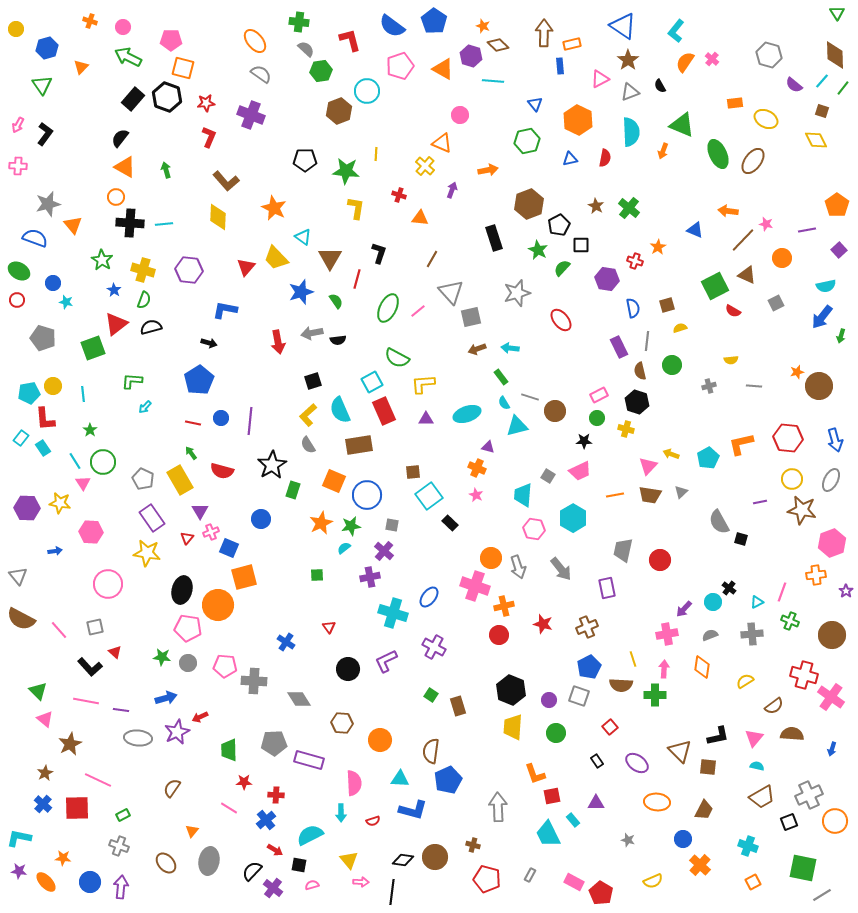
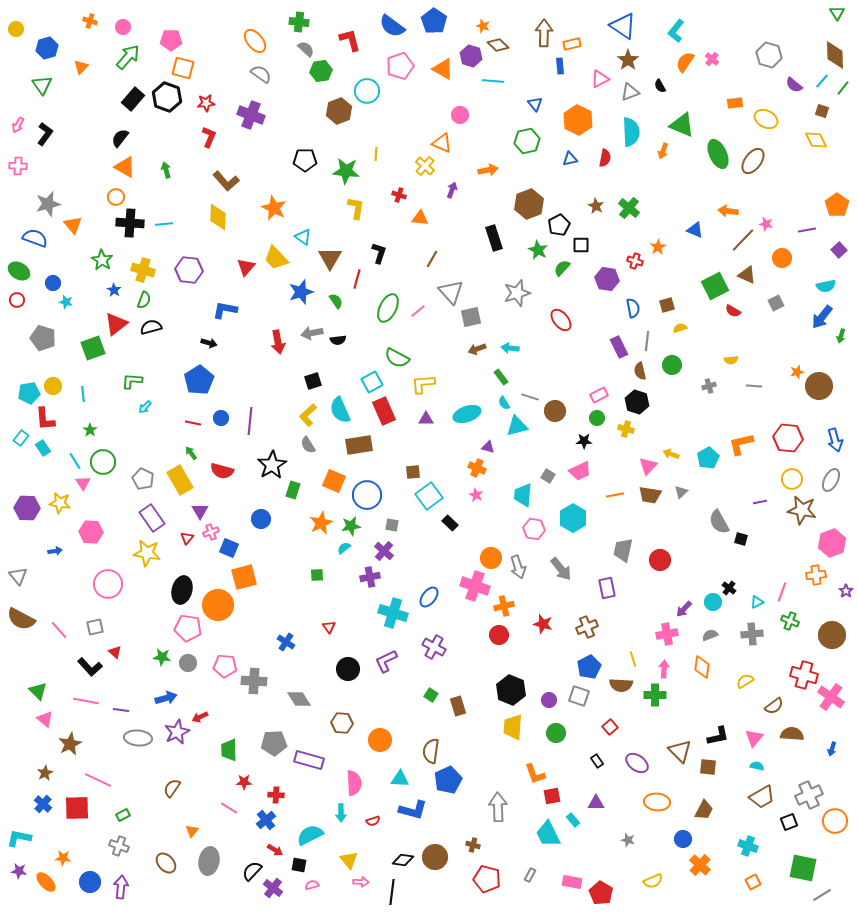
green arrow at (128, 57): rotated 104 degrees clockwise
pink rectangle at (574, 882): moved 2 px left; rotated 18 degrees counterclockwise
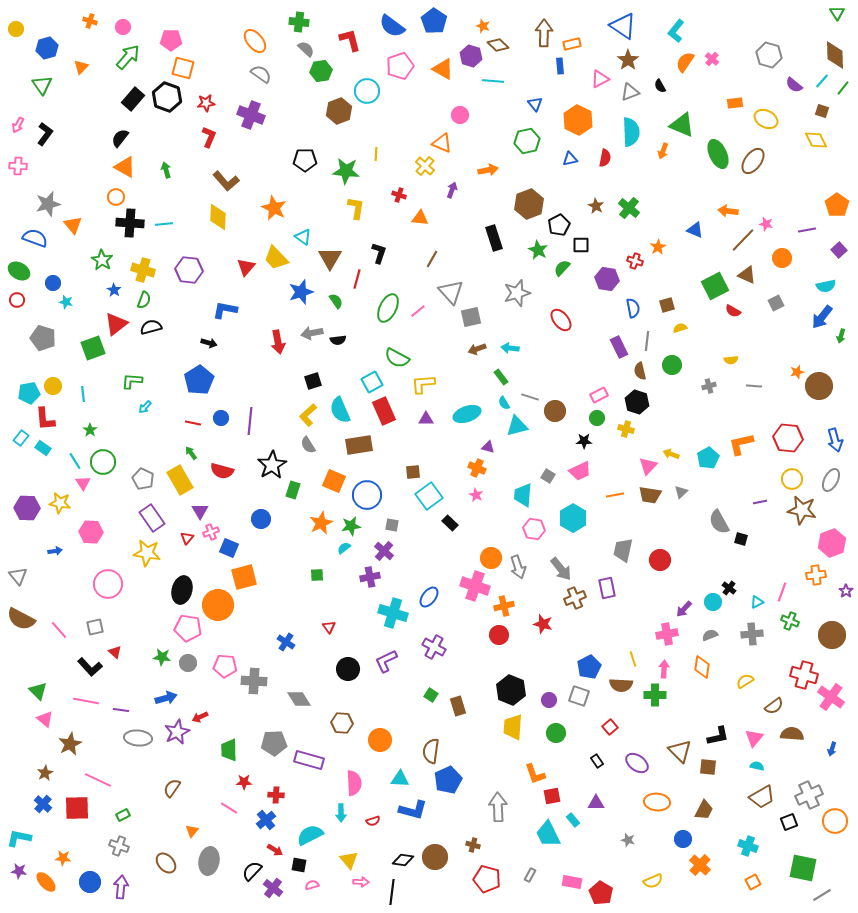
cyan rectangle at (43, 448): rotated 21 degrees counterclockwise
brown cross at (587, 627): moved 12 px left, 29 px up
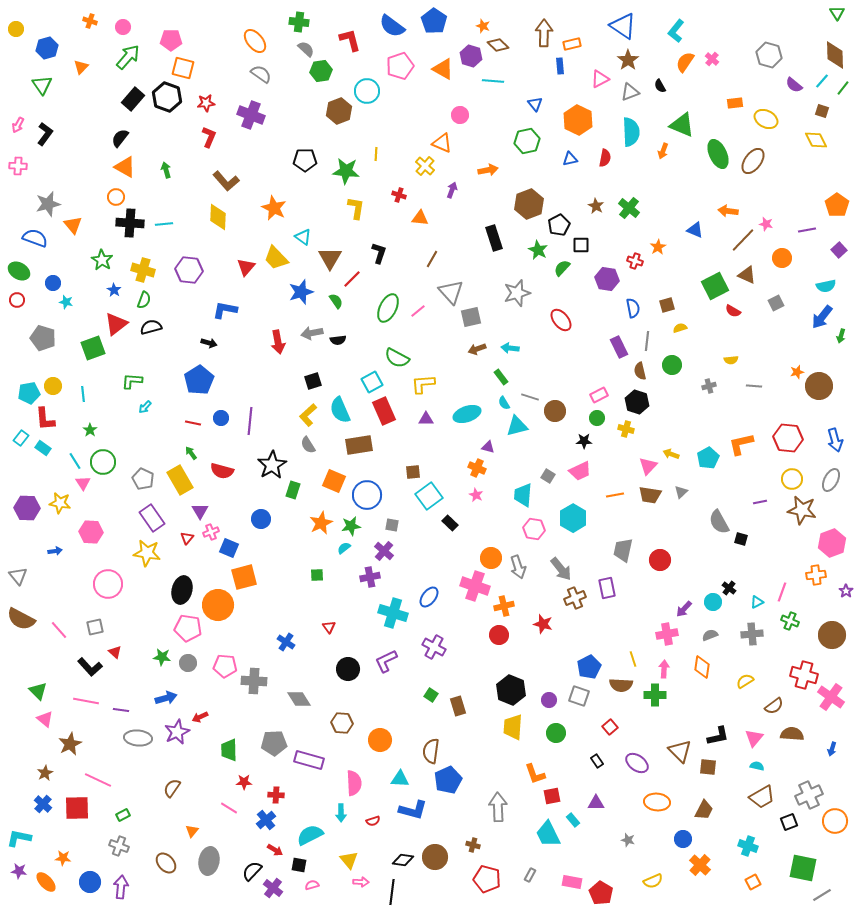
red line at (357, 279): moved 5 px left; rotated 30 degrees clockwise
